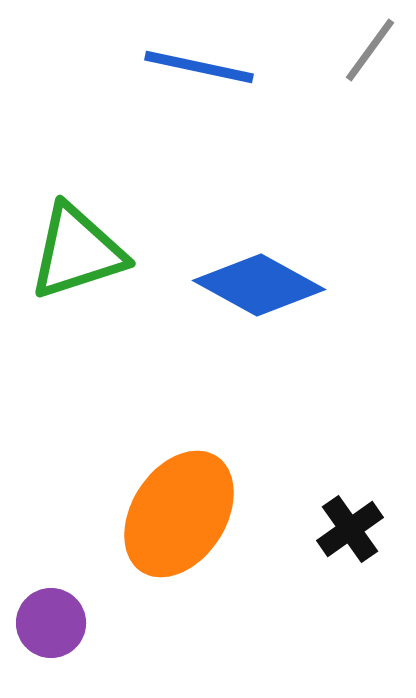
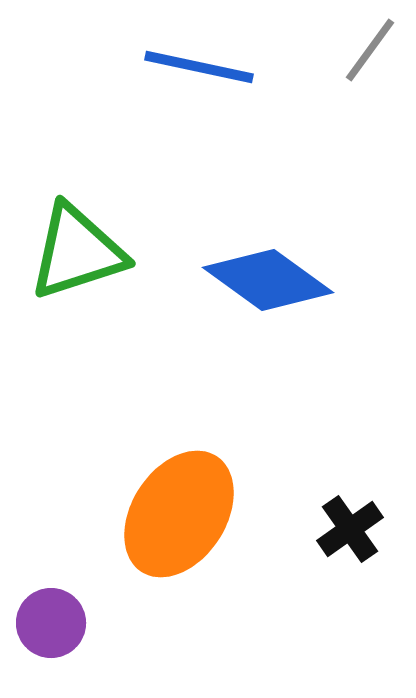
blue diamond: moved 9 px right, 5 px up; rotated 7 degrees clockwise
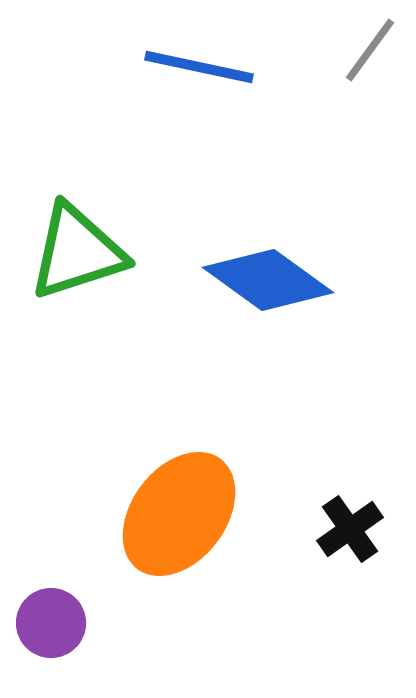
orange ellipse: rotated 4 degrees clockwise
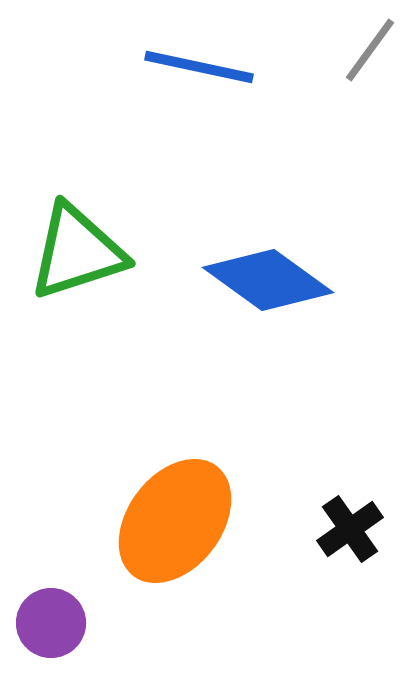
orange ellipse: moved 4 px left, 7 px down
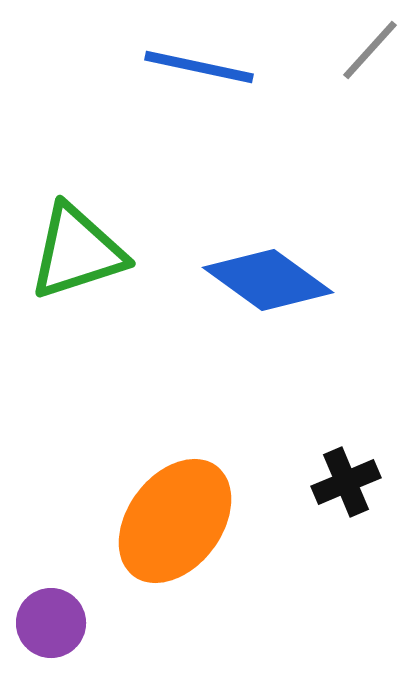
gray line: rotated 6 degrees clockwise
black cross: moved 4 px left, 47 px up; rotated 12 degrees clockwise
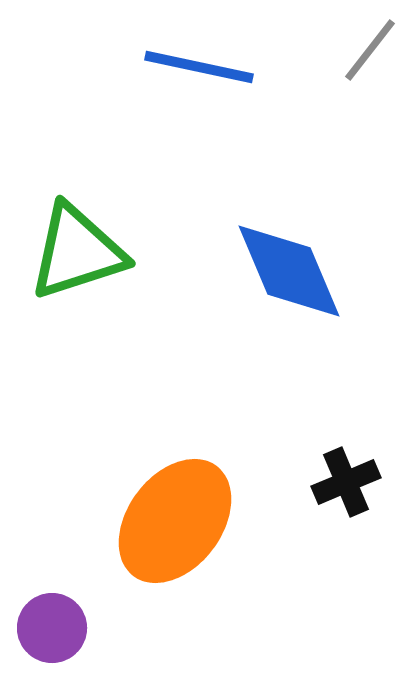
gray line: rotated 4 degrees counterclockwise
blue diamond: moved 21 px right, 9 px up; rotated 31 degrees clockwise
purple circle: moved 1 px right, 5 px down
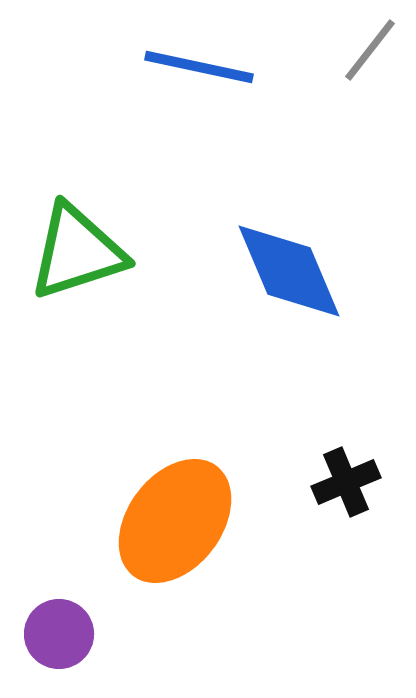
purple circle: moved 7 px right, 6 px down
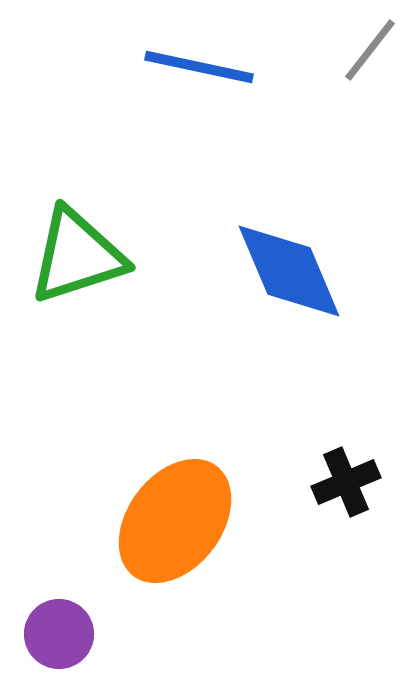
green triangle: moved 4 px down
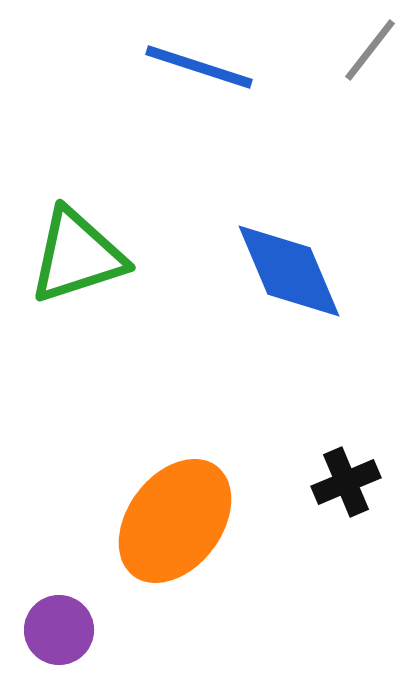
blue line: rotated 6 degrees clockwise
purple circle: moved 4 px up
